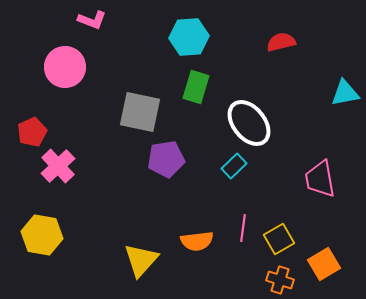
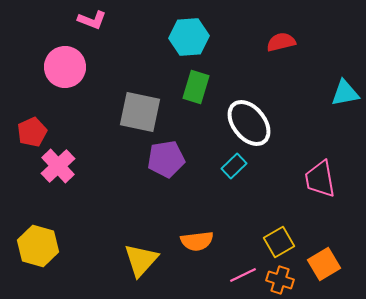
pink line: moved 47 px down; rotated 56 degrees clockwise
yellow hexagon: moved 4 px left, 11 px down; rotated 6 degrees clockwise
yellow square: moved 3 px down
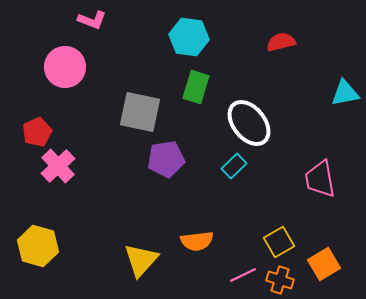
cyan hexagon: rotated 12 degrees clockwise
red pentagon: moved 5 px right
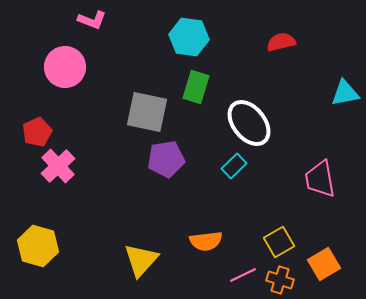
gray square: moved 7 px right
orange semicircle: moved 9 px right
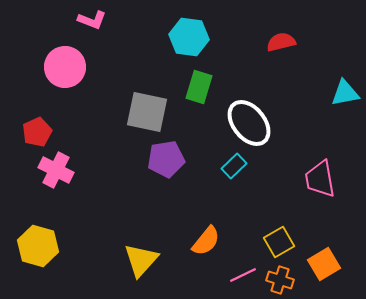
green rectangle: moved 3 px right
pink cross: moved 2 px left, 4 px down; rotated 20 degrees counterclockwise
orange semicircle: rotated 44 degrees counterclockwise
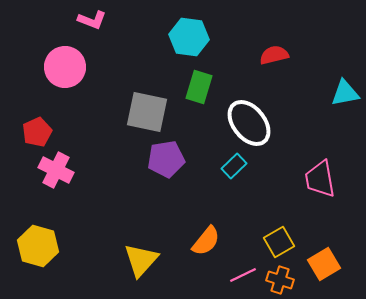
red semicircle: moved 7 px left, 13 px down
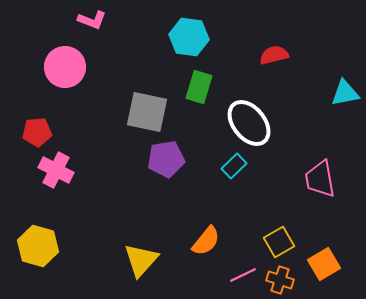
red pentagon: rotated 20 degrees clockwise
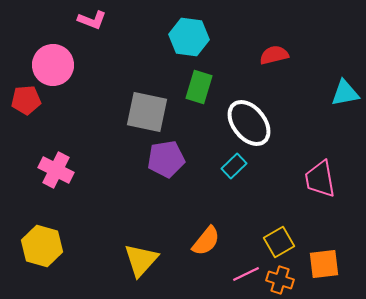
pink circle: moved 12 px left, 2 px up
red pentagon: moved 11 px left, 32 px up
yellow hexagon: moved 4 px right
orange square: rotated 24 degrees clockwise
pink line: moved 3 px right, 1 px up
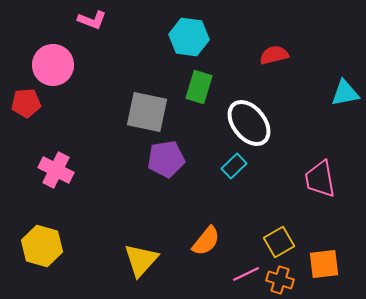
red pentagon: moved 3 px down
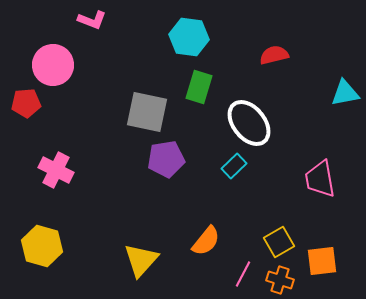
orange square: moved 2 px left, 3 px up
pink line: moved 3 px left; rotated 36 degrees counterclockwise
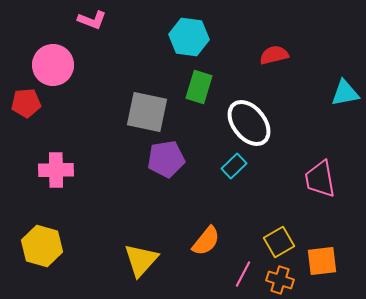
pink cross: rotated 28 degrees counterclockwise
